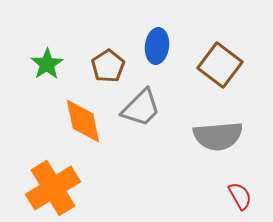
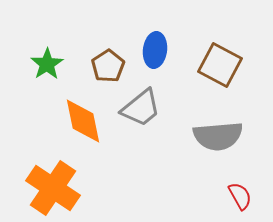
blue ellipse: moved 2 px left, 4 px down
brown square: rotated 9 degrees counterclockwise
gray trapezoid: rotated 6 degrees clockwise
orange cross: rotated 24 degrees counterclockwise
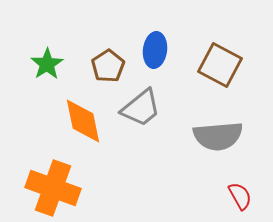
orange cross: rotated 14 degrees counterclockwise
